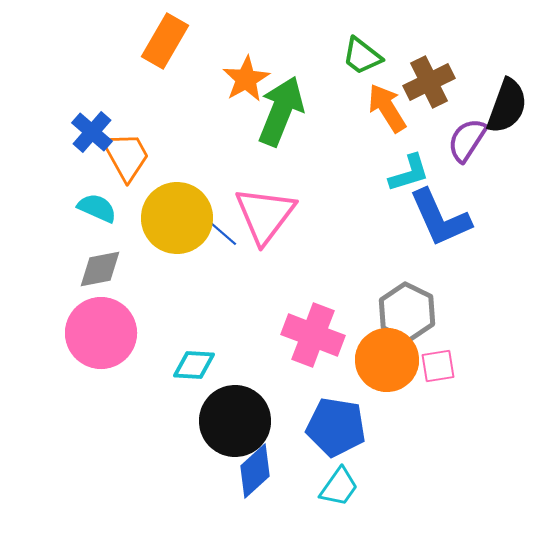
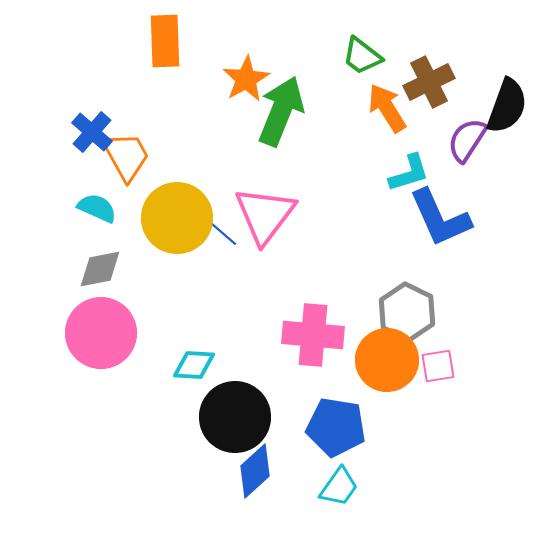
orange rectangle: rotated 32 degrees counterclockwise
pink cross: rotated 16 degrees counterclockwise
black circle: moved 4 px up
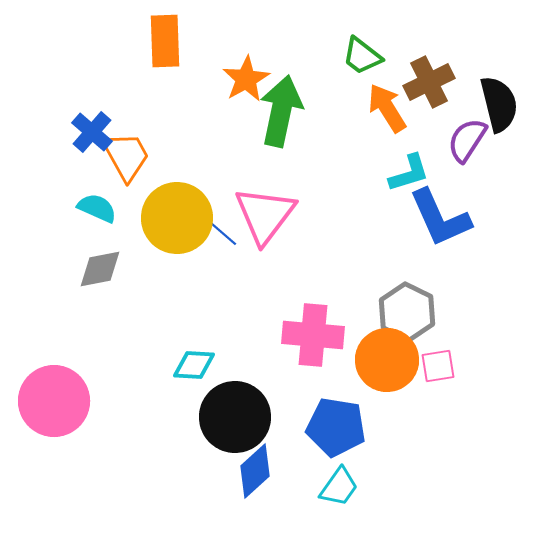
black semicircle: moved 8 px left, 2 px up; rotated 34 degrees counterclockwise
green arrow: rotated 10 degrees counterclockwise
pink circle: moved 47 px left, 68 px down
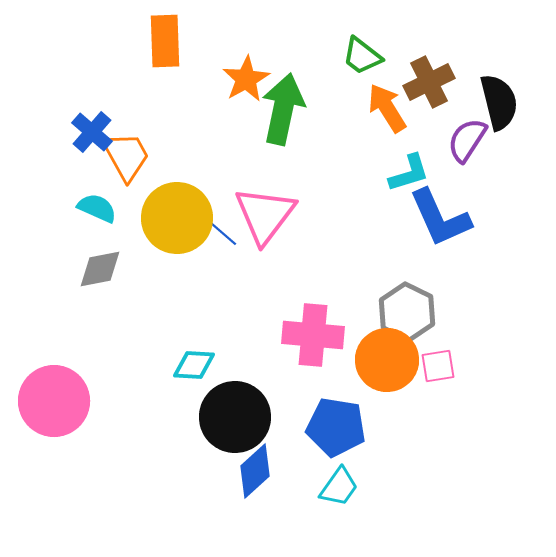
black semicircle: moved 2 px up
green arrow: moved 2 px right, 2 px up
